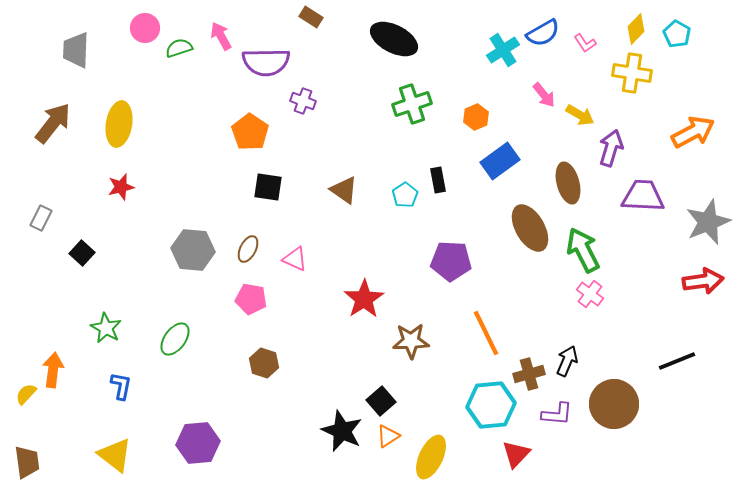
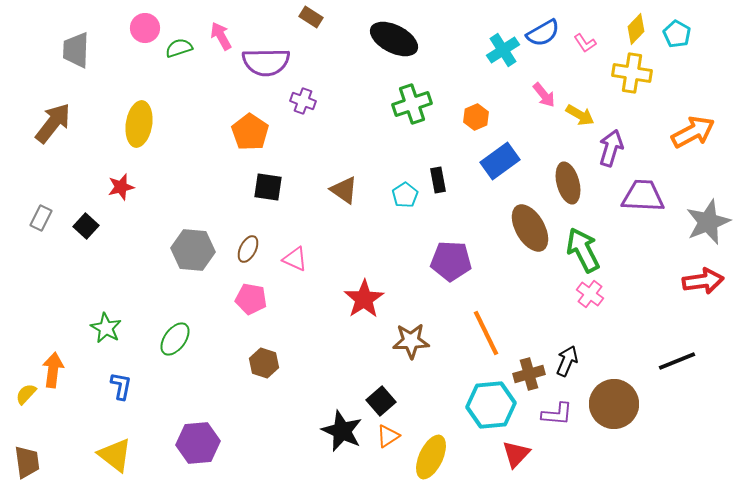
yellow ellipse at (119, 124): moved 20 px right
black square at (82, 253): moved 4 px right, 27 px up
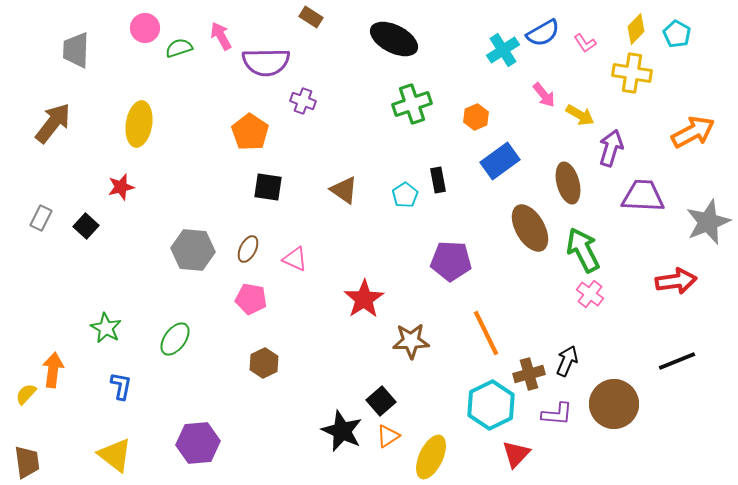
red arrow at (703, 281): moved 27 px left
brown hexagon at (264, 363): rotated 16 degrees clockwise
cyan hexagon at (491, 405): rotated 21 degrees counterclockwise
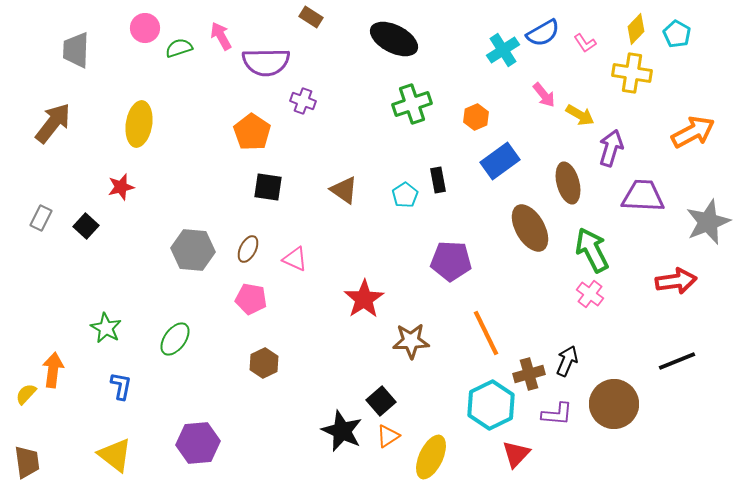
orange pentagon at (250, 132): moved 2 px right
green arrow at (583, 250): moved 9 px right
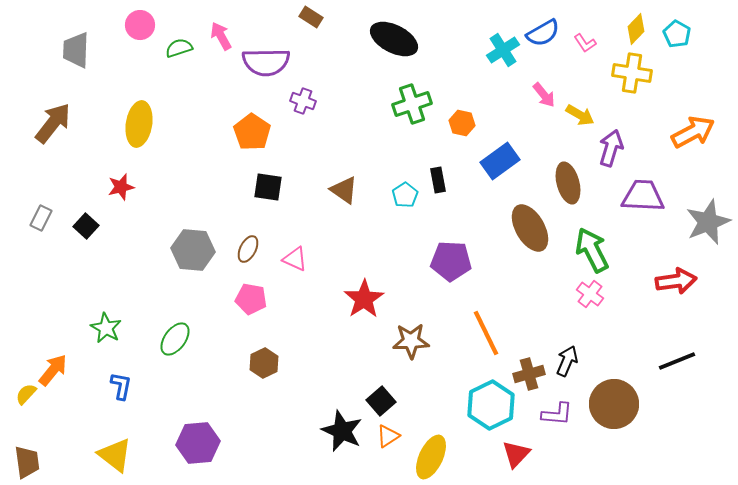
pink circle at (145, 28): moved 5 px left, 3 px up
orange hexagon at (476, 117): moved 14 px left, 6 px down; rotated 25 degrees counterclockwise
orange arrow at (53, 370): rotated 32 degrees clockwise
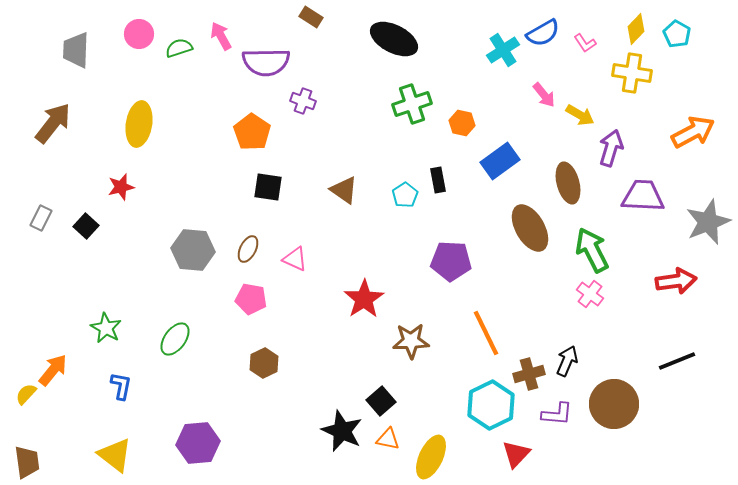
pink circle at (140, 25): moved 1 px left, 9 px down
orange triangle at (388, 436): moved 3 px down; rotated 45 degrees clockwise
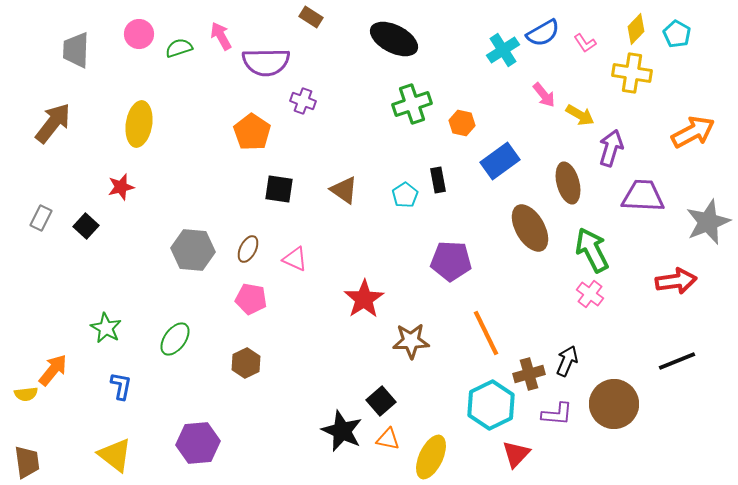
black square at (268, 187): moved 11 px right, 2 px down
brown hexagon at (264, 363): moved 18 px left
yellow semicircle at (26, 394): rotated 140 degrees counterclockwise
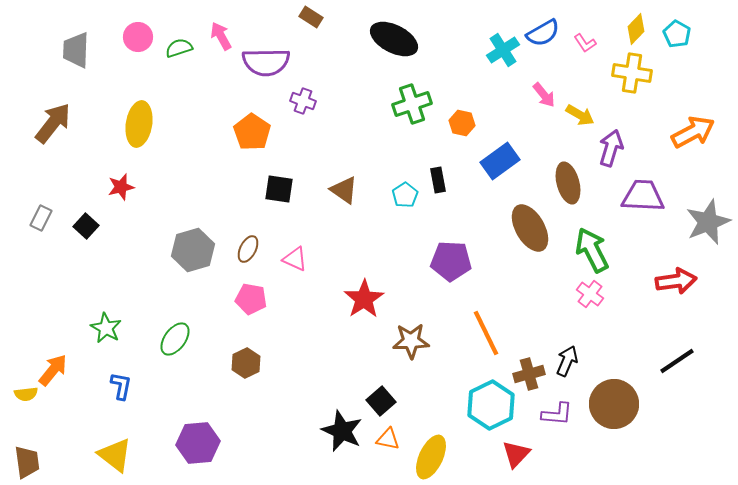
pink circle at (139, 34): moved 1 px left, 3 px down
gray hexagon at (193, 250): rotated 21 degrees counterclockwise
black line at (677, 361): rotated 12 degrees counterclockwise
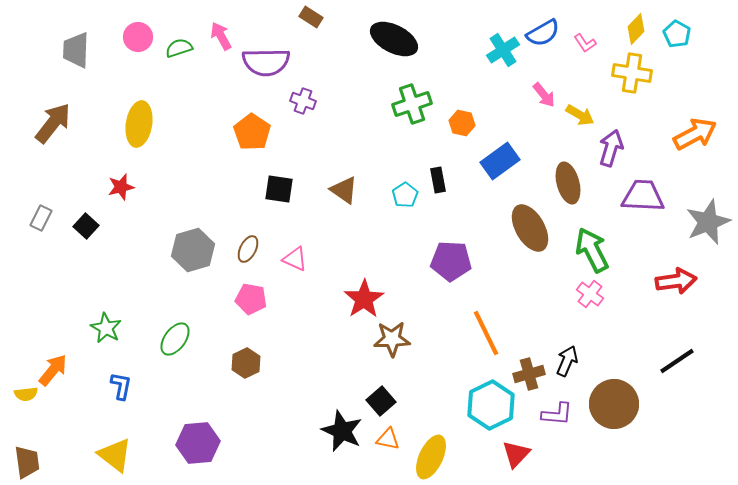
orange arrow at (693, 132): moved 2 px right, 2 px down
brown star at (411, 341): moved 19 px left, 2 px up
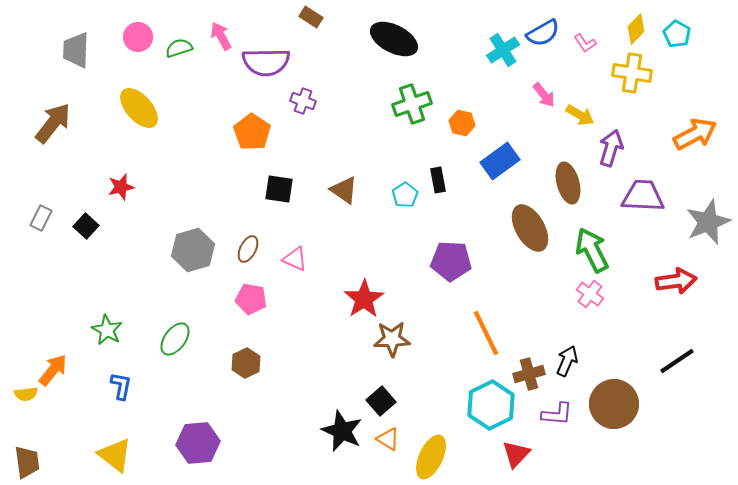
yellow ellipse at (139, 124): moved 16 px up; rotated 51 degrees counterclockwise
green star at (106, 328): moved 1 px right, 2 px down
orange triangle at (388, 439): rotated 20 degrees clockwise
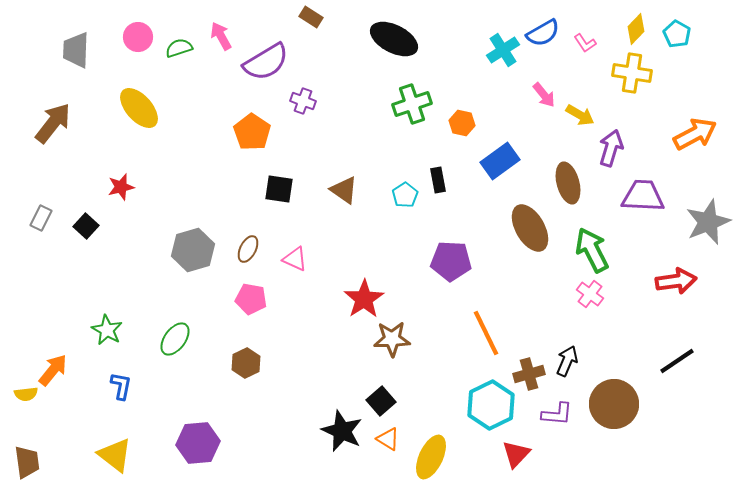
purple semicircle at (266, 62): rotated 30 degrees counterclockwise
